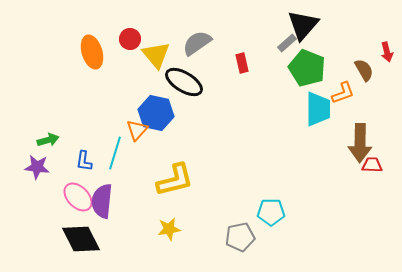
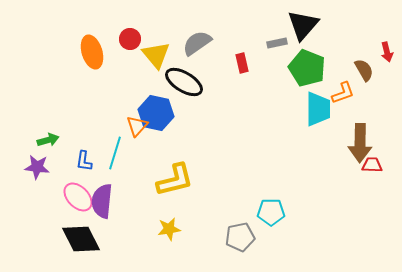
gray rectangle: moved 10 px left; rotated 30 degrees clockwise
orange triangle: moved 4 px up
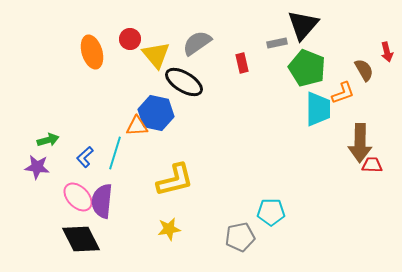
orange triangle: rotated 45 degrees clockwise
blue L-shape: moved 1 px right, 4 px up; rotated 40 degrees clockwise
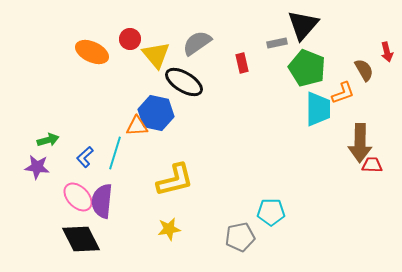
orange ellipse: rotated 48 degrees counterclockwise
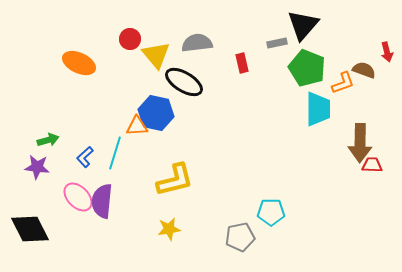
gray semicircle: rotated 28 degrees clockwise
orange ellipse: moved 13 px left, 11 px down
brown semicircle: rotated 40 degrees counterclockwise
orange L-shape: moved 10 px up
black diamond: moved 51 px left, 10 px up
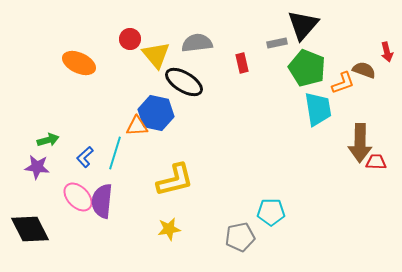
cyan trapezoid: rotated 9 degrees counterclockwise
red trapezoid: moved 4 px right, 3 px up
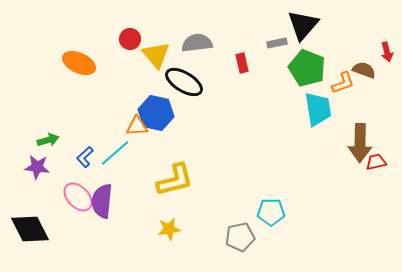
cyan line: rotated 32 degrees clockwise
red trapezoid: rotated 15 degrees counterclockwise
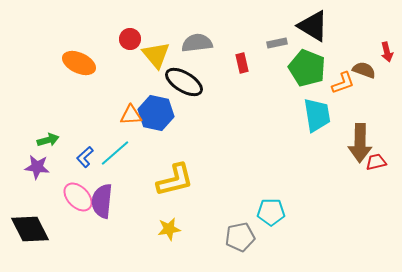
black triangle: moved 10 px right, 1 px down; rotated 40 degrees counterclockwise
cyan trapezoid: moved 1 px left, 6 px down
orange triangle: moved 6 px left, 11 px up
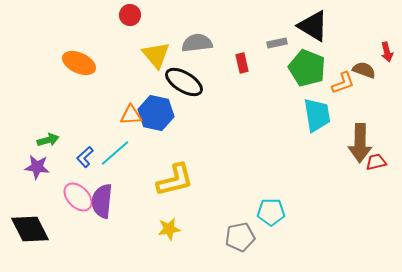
red circle: moved 24 px up
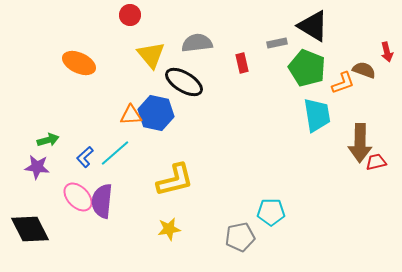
yellow triangle: moved 5 px left
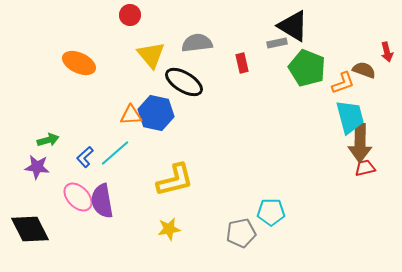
black triangle: moved 20 px left
cyan trapezoid: moved 33 px right, 2 px down; rotated 6 degrees counterclockwise
red trapezoid: moved 11 px left, 6 px down
purple semicircle: rotated 16 degrees counterclockwise
gray pentagon: moved 1 px right, 4 px up
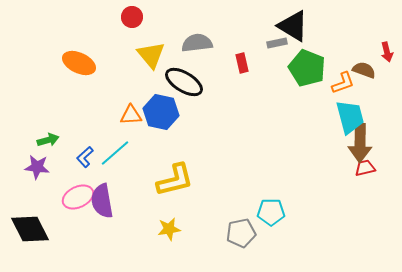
red circle: moved 2 px right, 2 px down
blue hexagon: moved 5 px right, 1 px up
pink ellipse: rotated 72 degrees counterclockwise
